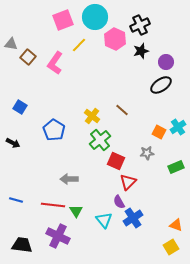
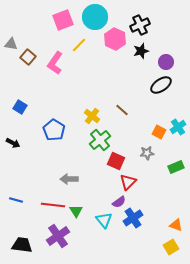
purple semicircle: rotated 96 degrees counterclockwise
purple cross: rotated 30 degrees clockwise
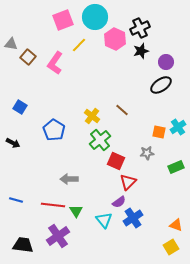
black cross: moved 3 px down
orange square: rotated 16 degrees counterclockwise
black trapezoid: moved 1 px right
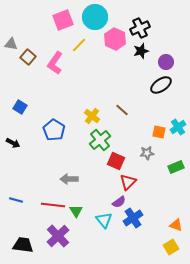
purple cross: rotated 10 degrees counterclockwise
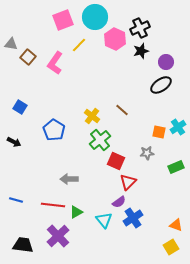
black arrow: moved 1 px right, 1 px up
green triangle: moved 1 px down; rotated 32 degrees clockwise
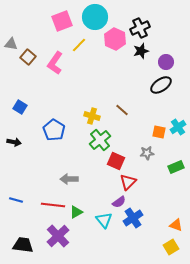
pink square: moved 1 px left, 1 px down
yellow cross: rotated 21 degrees counterclockwise
black arrow: rotated 16 degrees counterclockwise
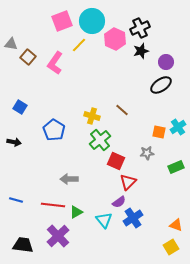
cyan circle: moved 3 px left, 4 px down
